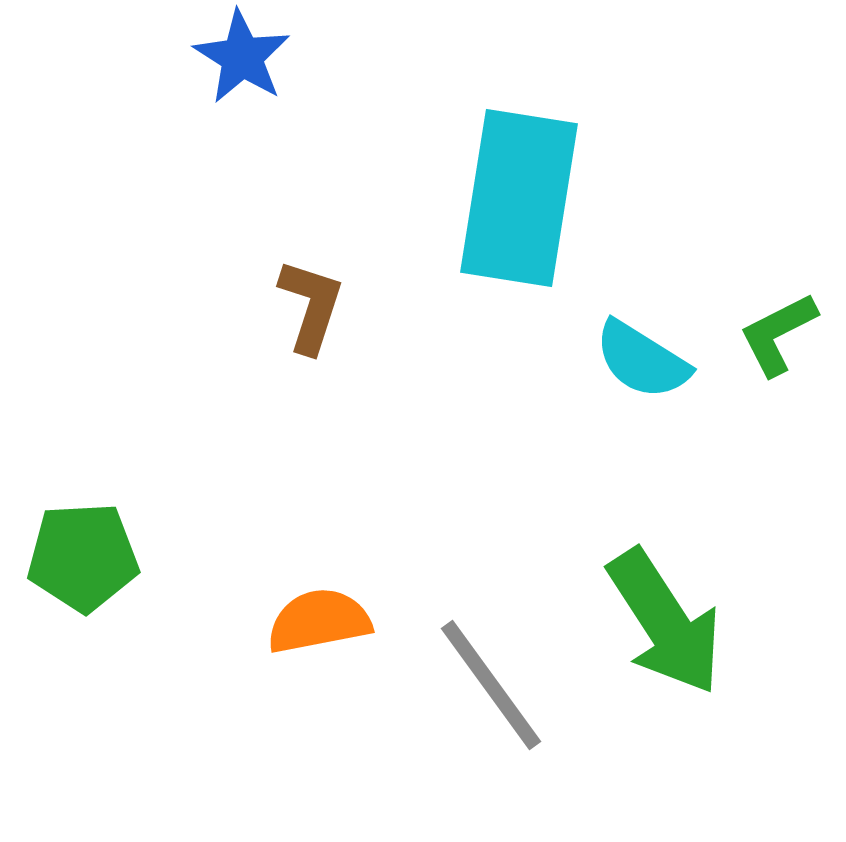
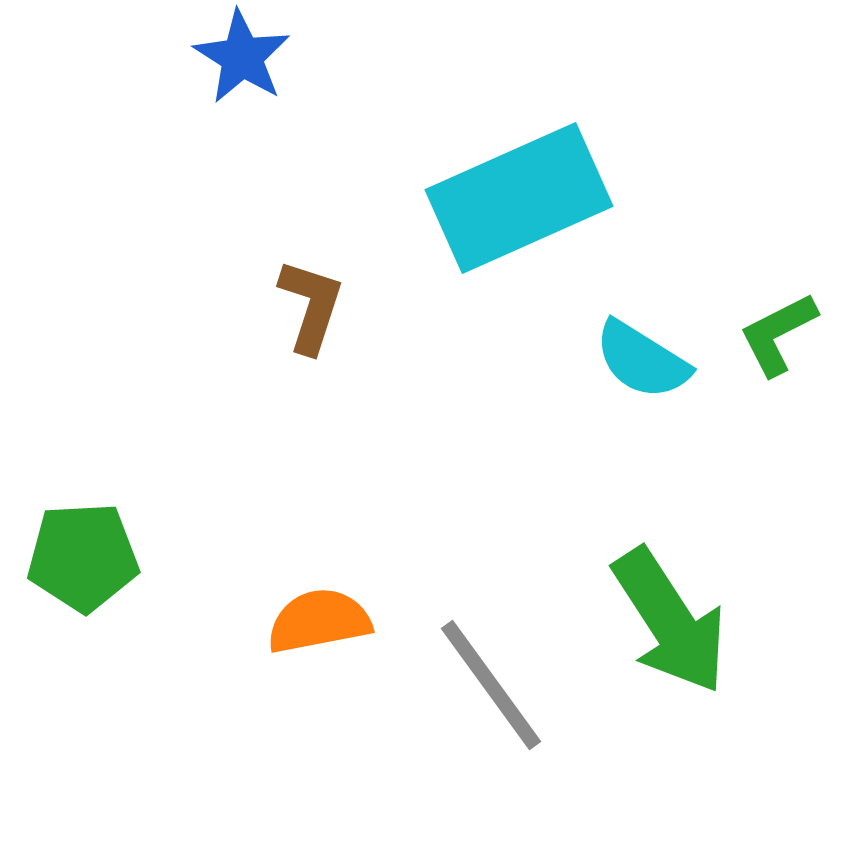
cyan rectangle: rotated 57 degrees clockwise
green arrow: moved 5 px right, 1 px up
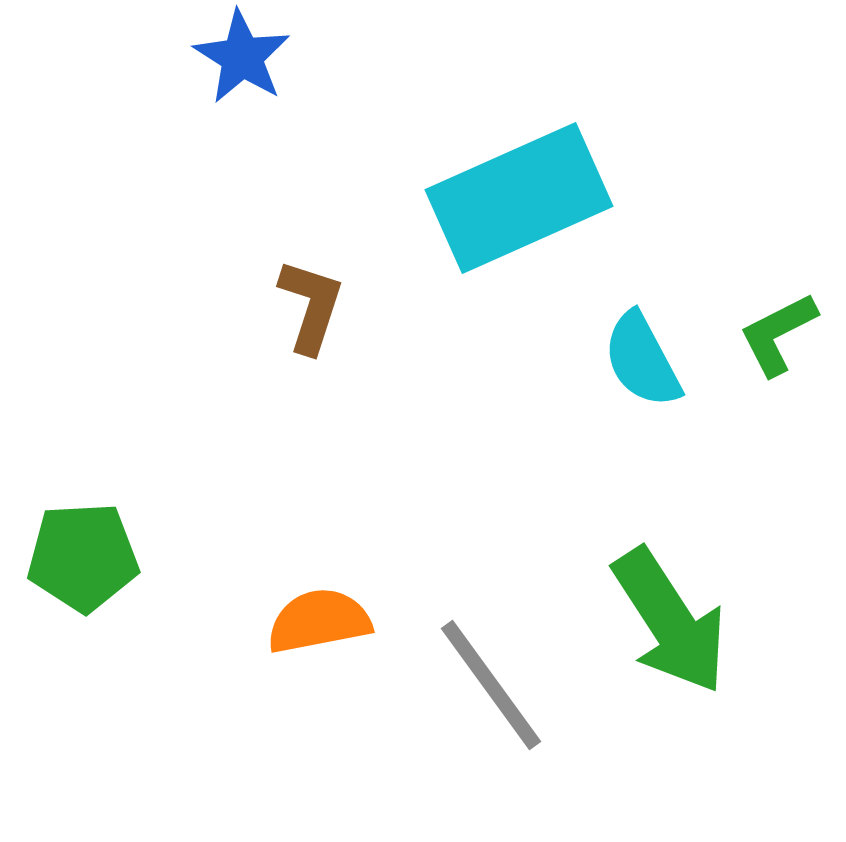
cyan semicircle: rotated 30 degrees clockwise
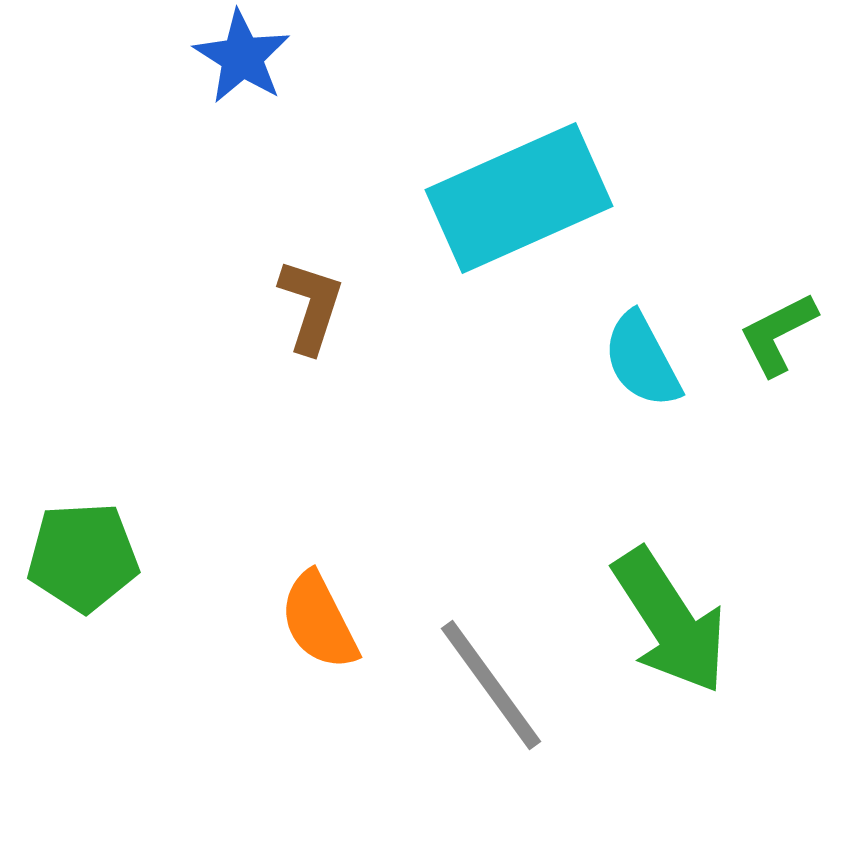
orange semicircle: rotated 106 degrees counterclockwise
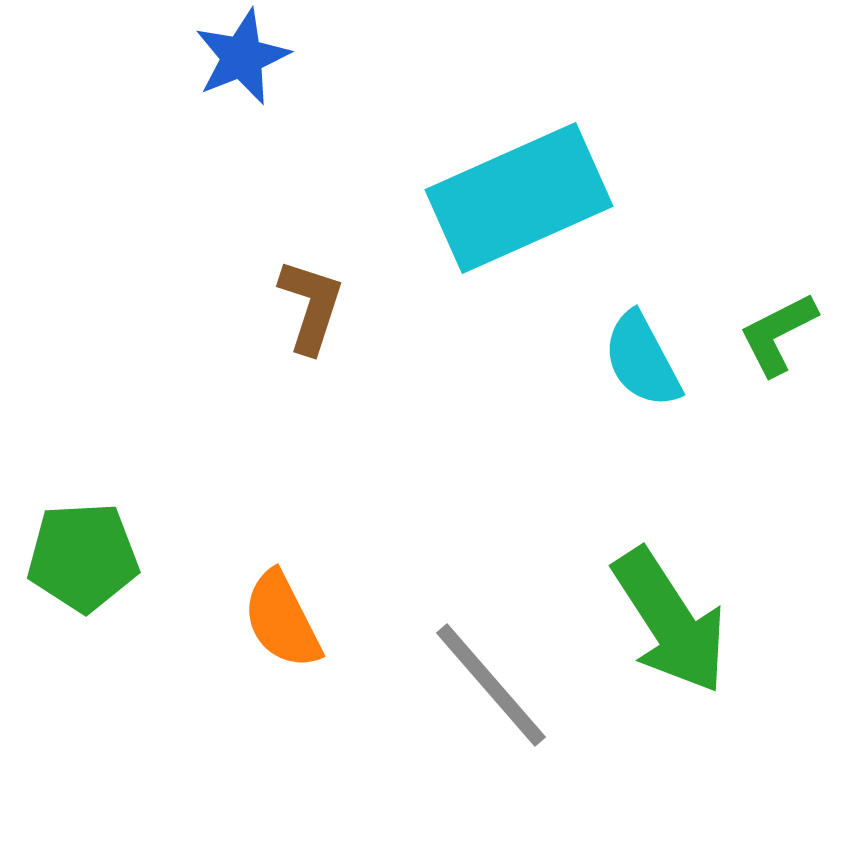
blue star: rotated 18 degrees clockwise
orange semicircle: moved 37 px left, 1 px up
gray line: rotated 5 degrees counterclockwise
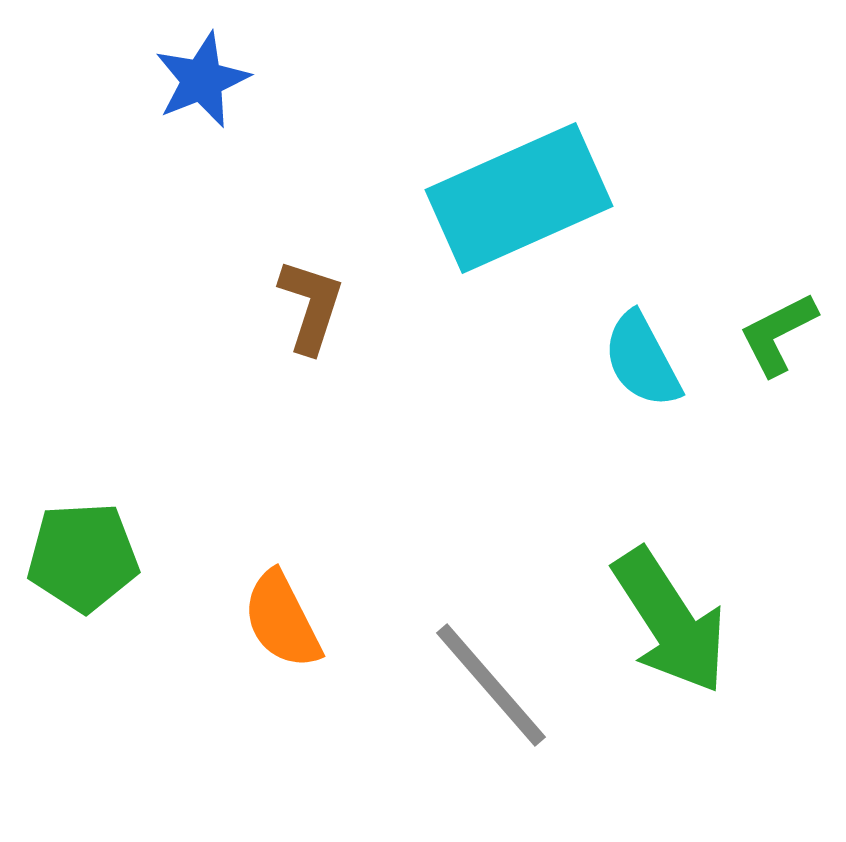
blue star: moved 40 px left, 23 px down
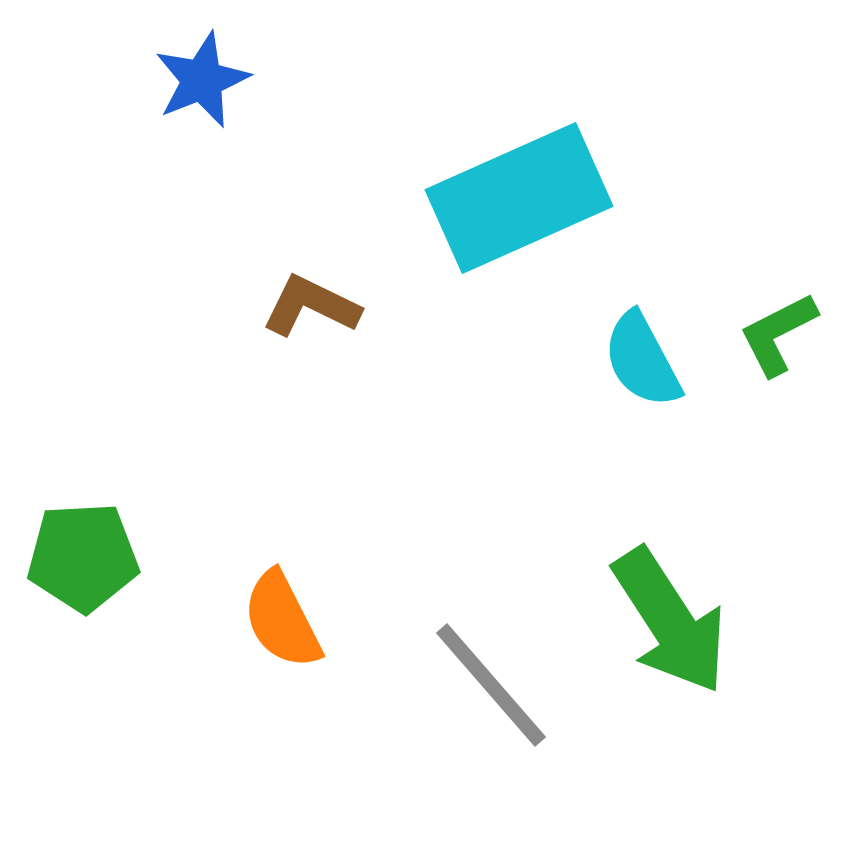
brown L-shape: rotated 82 degrees counterclockwise
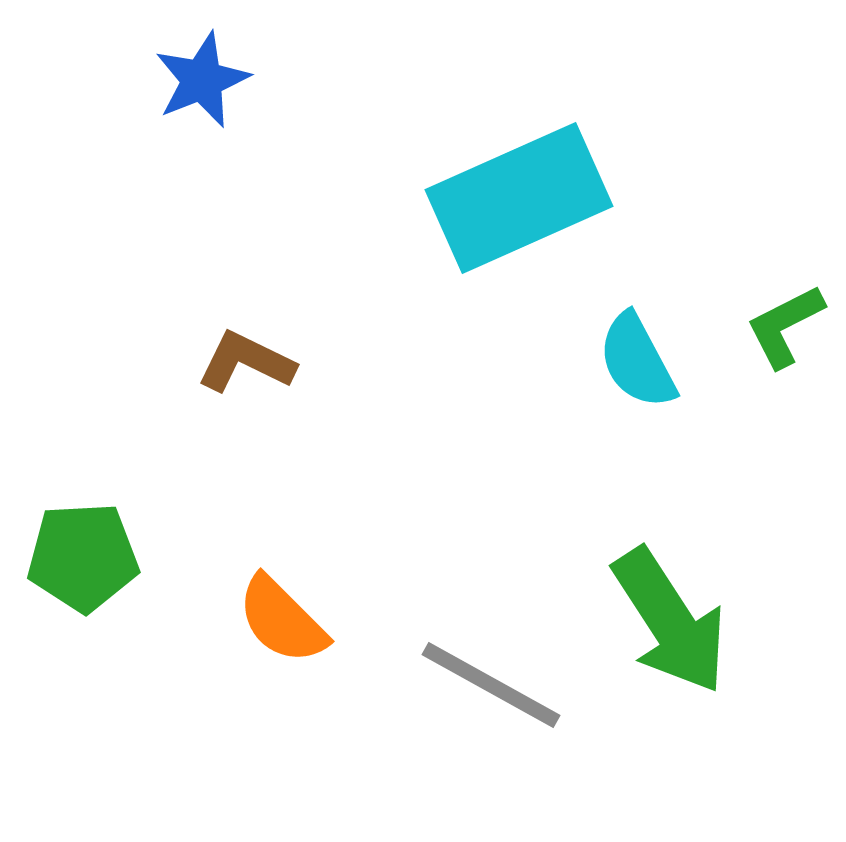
brown L-shape: moved 65 px left, 56 px down
green L-shape: moved 7 px right, 8 px up
cyan semicircle: moved 5 px left, 1 px down
orange semicircle: rotated 18 degrees counterclockwise
gray line: rotated 20 degrees counterclockwise
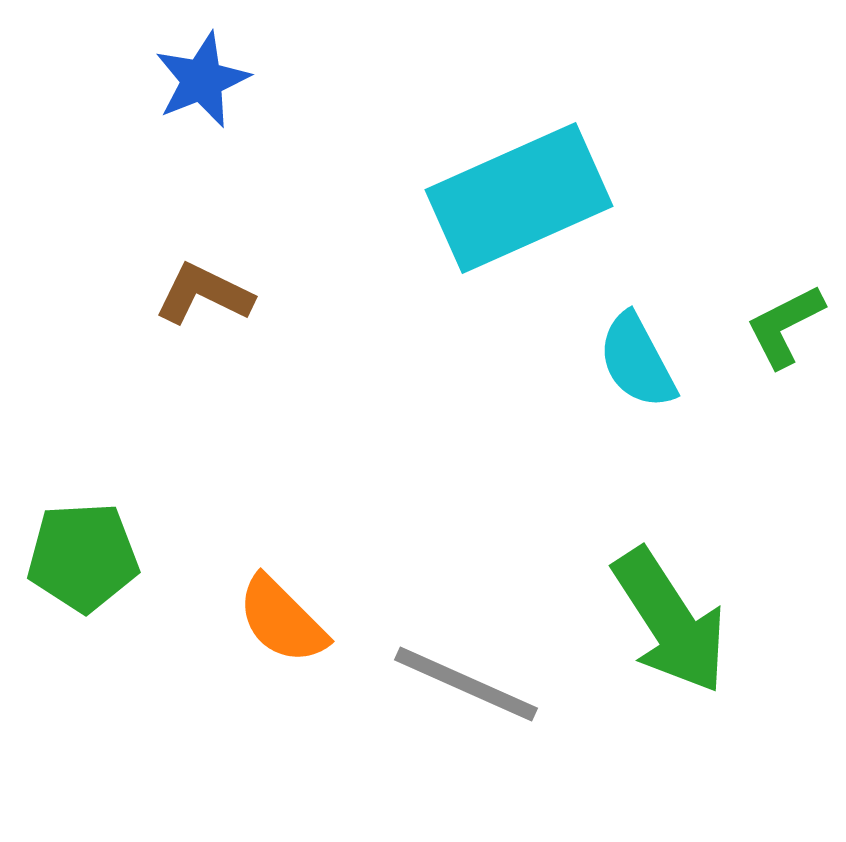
brown L-shape: moved 42 px left, 68 px up
gray line: moved 25 px left, 1 px up; rotated 5 degrees counterclockwise
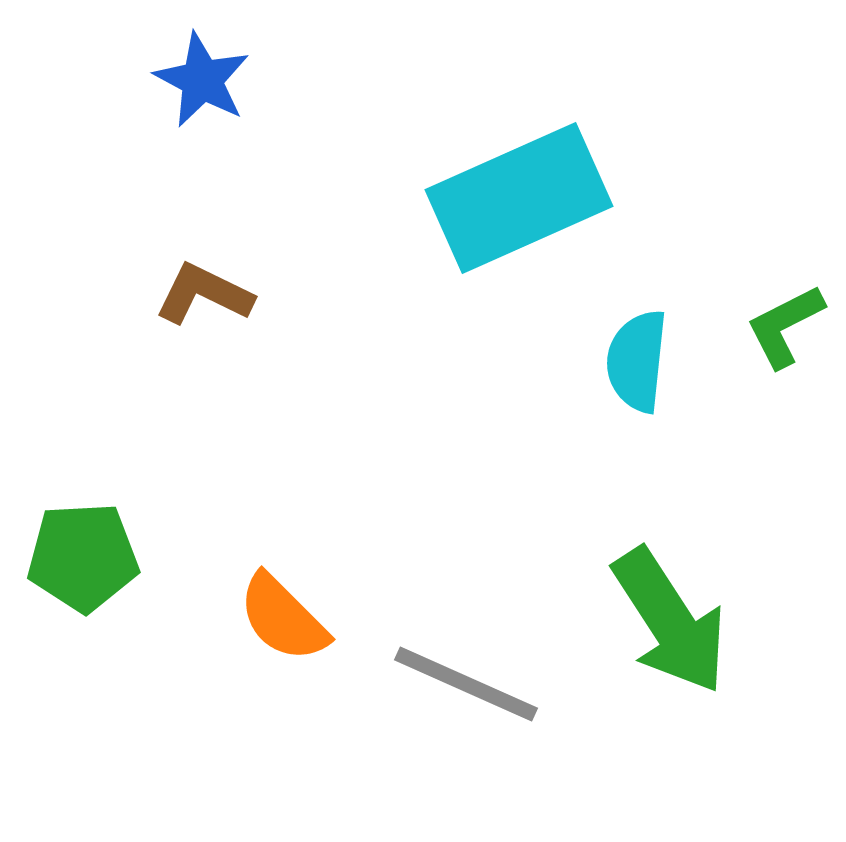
blue star: rotated 22 degrees counterclockwise
cyan semicircle: rotated 34 degrees clockwise
orange semicircle: moved 1 px right, 2 px up
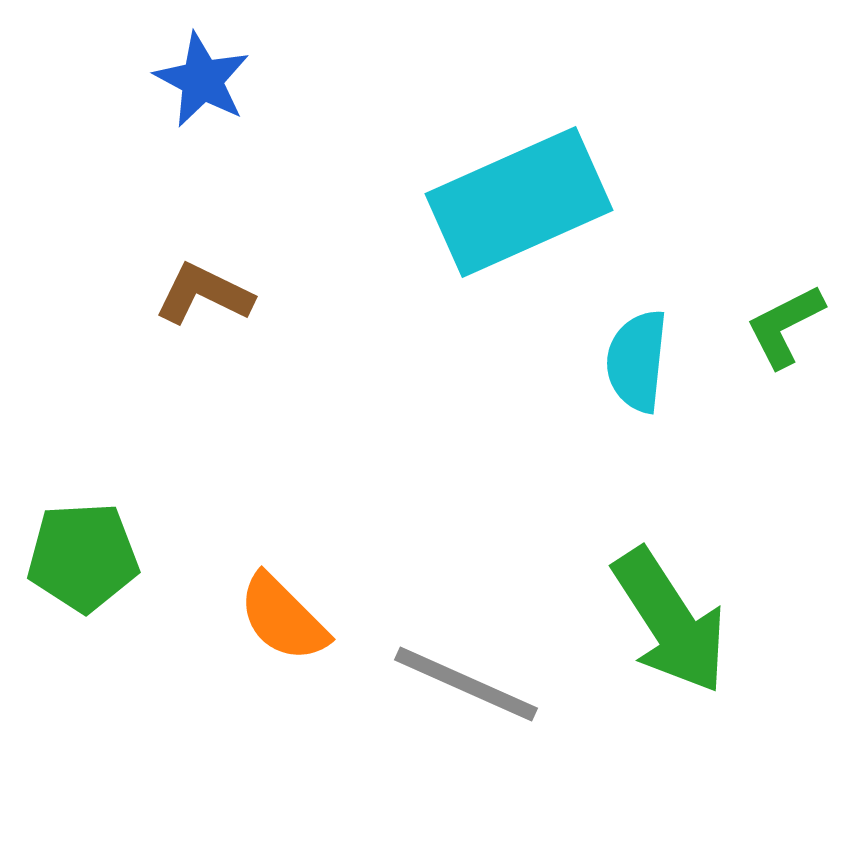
cyan rectangle: moved 4 px down
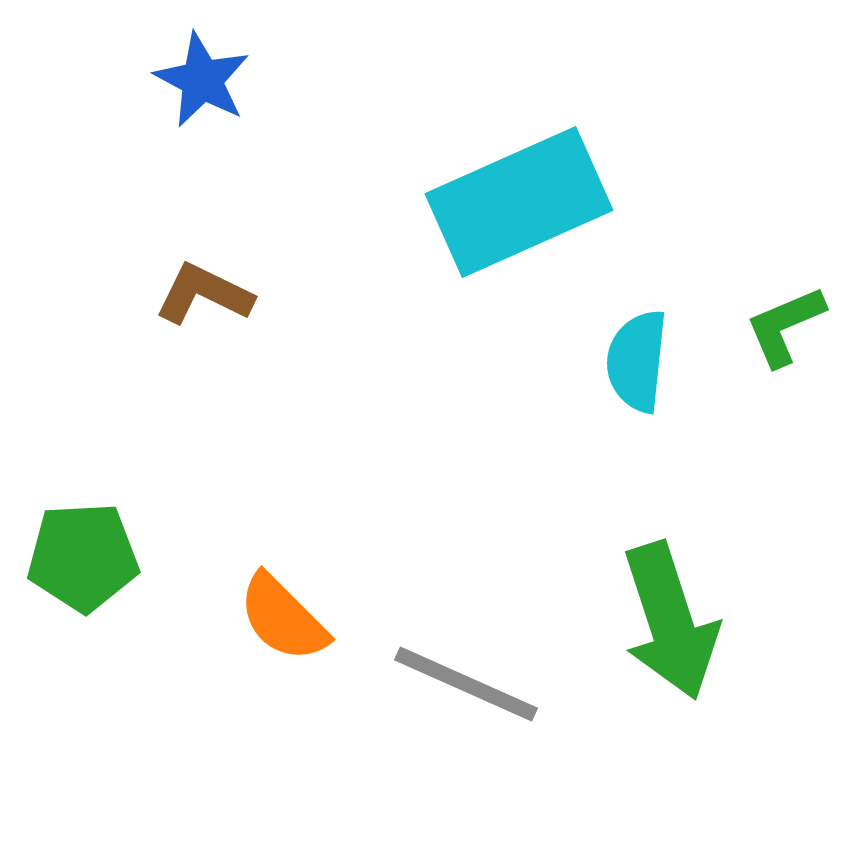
green L-shape: rotated 4 degrees clockwise
green arrow: rotated 15 degrees clockwise
